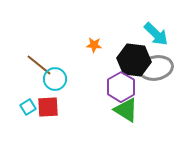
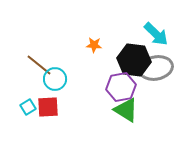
purple hexagon: rotated 20 degrees clockwise
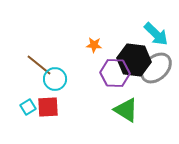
gray ellipse: rotated 32 degrees counterclockwise
purple hexagon: moved 6 px left, 14 px up; rotated 12 degrees clockwise
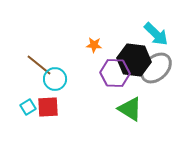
green triangle: moved 4 px right, 1 px up
